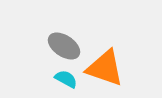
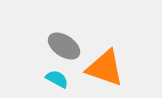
cyan semicircle: moved 9 px left
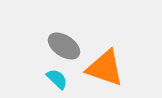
cyan semicircle: rotated 15 degrees clockwise
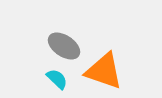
orange triangle: moved 1 px left, 3 px down
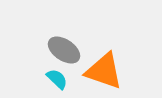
gray ellipse: moved 4 px down
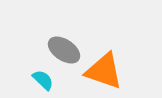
cyan semicircle: moved 14 px left, 1 px down
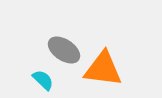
orange triangle: moved 1 px left, 2 px up; rotated 12 degrees counterclockwise
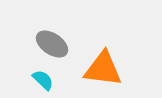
gray ellipse: moved 12 px left, 6 px up
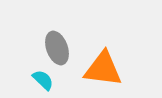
gray ellipse: moved 5 px right, 4 px down; rotated 36 degrees clockwise
